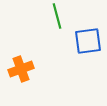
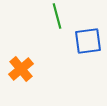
orange cross: rotated 20 degrees counterclockwise
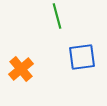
blue square: moved 6 px left, 16 px down
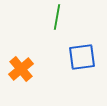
green line: moved 1 px down; rotated 25 degrees clockwise
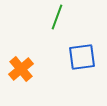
green line: rotated 10 degrees clockwise
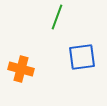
orange cross: rotated 35 degrees counterclockwise
